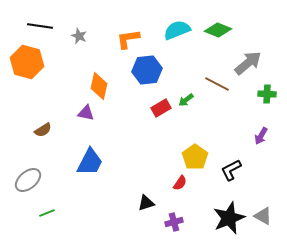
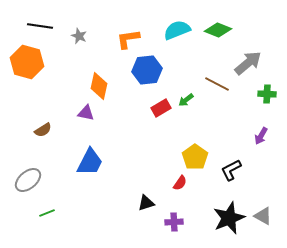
purple cross: rotated 12 degrees clockwise
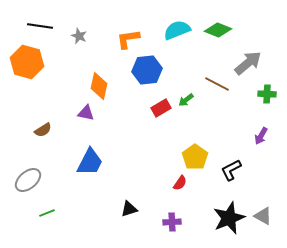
black triangle: moved 17 px left, 6 px down
purple cross: moved 2 px left
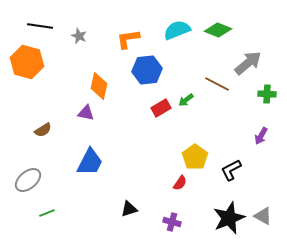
purple cross: rotated 18 degrees clockwise
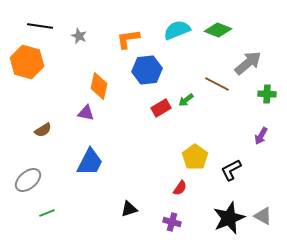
red semicircle: moved 5 px down
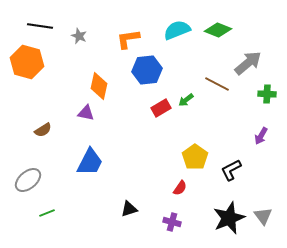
gray triangle: rotated 24 degrees clockwise
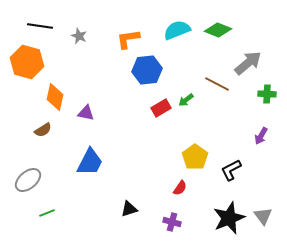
orange diamond: moved 44 px left, 11 px down
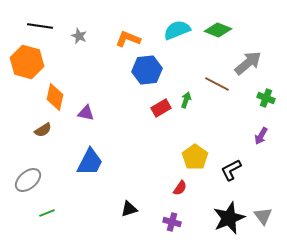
orange L-shape: rotated 30 degrees clockwise
green cross: moved 1 px left, 4 px down; rotated 18 degrees clockwise
green arrow: rotated 147 degrees clockwise
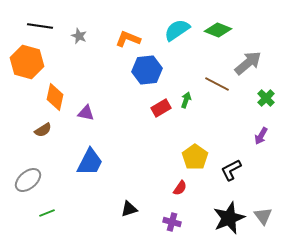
cyan semicircle: rotated 12 degrees counterclockwise
green cross: rotated 24 degrees clockwise
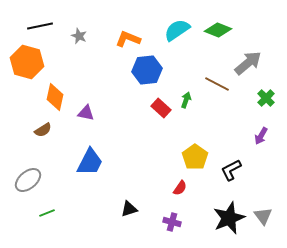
black line: rotated 20 degrees counterclockwise
red rectangle: rotated 72 degrees clockwise
